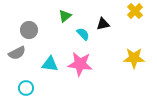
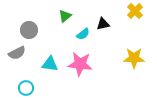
cyan semicircle: rotated 96 degrees clockwise
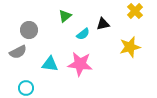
gray semicircle: moved 1 px right, 1 px up
yellow star: moved 4 px left, 11 px up; rotated 15 degrees counterclockwise
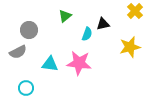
cyan semicircle: moved 4 px right; rotated 32 degrees counterclockwise
pink star: moved 1 px left, 1 px up
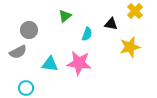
black triangle: moved 8 px right; rotated 24 degrees clockwise
